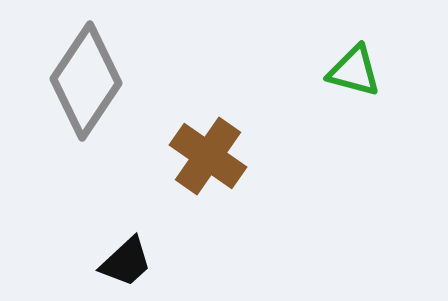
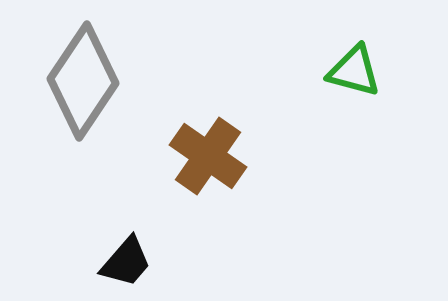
gray diamond: moved 3 px left
black trapezoid: rotated 6 degrees counterclockwise
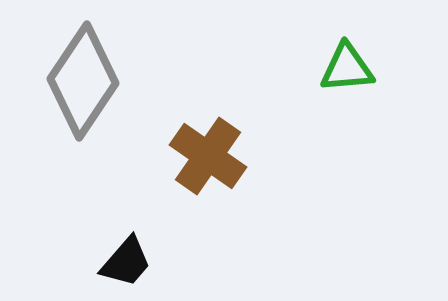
green triangle: moved 7 px left, 3 px up; rotated 20 degrees counterclockwise
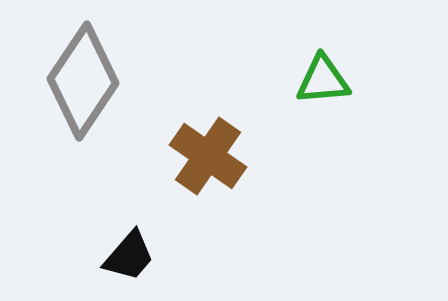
green triangle: moved 24 px left, 12 px down
black trapezoid: moved 3 px right, 6 px up
